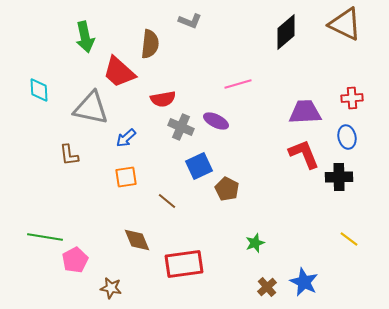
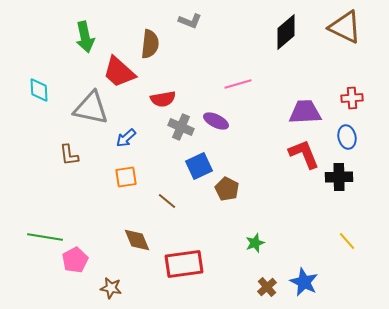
brown triangle: moved 3 px down
yellow line: moved 2 px left, 2 px down; rotated 12 degrees clockwise
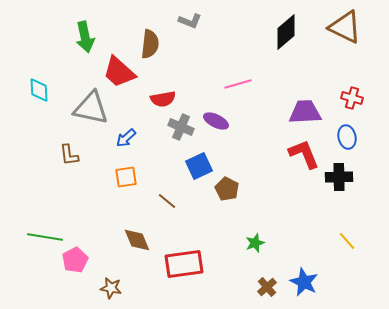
red cross: rotated 20 degrees clockwise
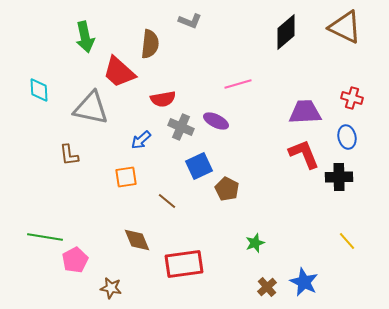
blue arrow: moved 15 px right, 2 px down
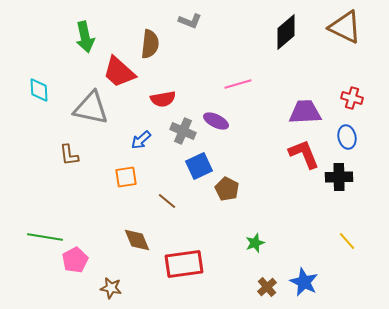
gray cross: moved 2 px right, 4 px down
